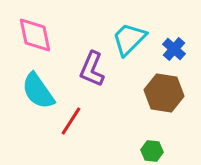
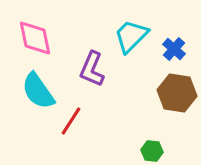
pink diamond: moved 3 px down
cyan trapezoid: moved 2 px right, 3 px up
brown hexagon: moved 13 px right
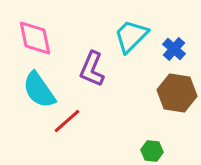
cyan semicircle: moved 1 px right, 1 px up
red line: moved 4 px left; rotated 16 degrees clockwise
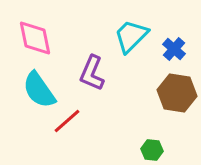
purple L-shape: moved 4 px down
green hexagon: moved 1 px up
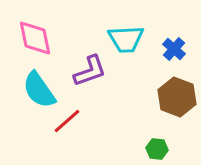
cyan trapezoid: moved 5 px left, 3 px down; rotated 138 degrees counterclockwise
purple L-shape: moved 2 px left, 2 px up; rotated 132 degrees counterclockwise
brown hexagon: moved 4 px down; rotated 12 degrees clockwise
green hexagon: moved 5 px right, 1 px up
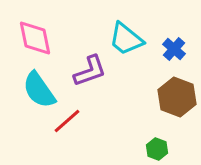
cyan trapezoid: rotated 42 degrees clockwise
green hexagon: rotated 15 degrees clockwise
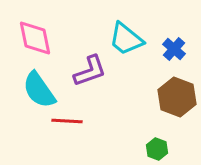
red line: rotated 44 degrees clockwise
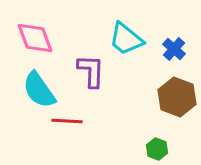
pink diamond: rotated 9 degrees counterclockwise
purple L-shape: moved 1 px right; rotated 69 degrees counterclockwise
